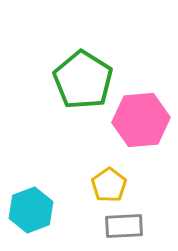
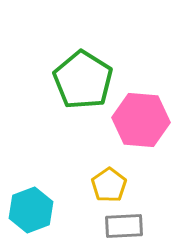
pink hexagon: rotated 10 degrees clockwise
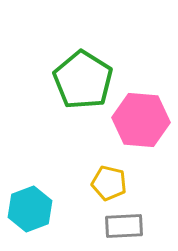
yellow pentagon: moved 2 px up; rotated 24 degrees counterclockwise
cyan hexagon: moved 1 px left, 1 px up
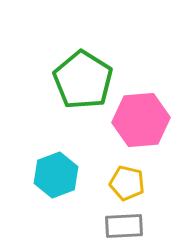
pink hexagon: rotated 10 degrees counterclockwise
yellow pentagon: moved 18 px right
cyan hexagon: moved 26 px right, 34 px up
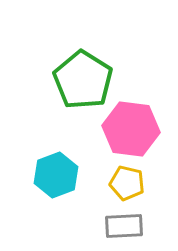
pink hexagon: moved 10 px left, 9 px down; rotated 12 degrees clockwise
